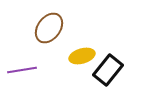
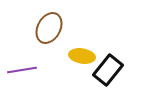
brown ellipse: rotated 8 degrees counterclockwise
yellow ellipse: rotated 25 degrees clockwise
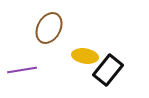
yellow ellipse: moved 3 px right
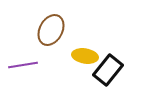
brown ellipse: moved 2 px right, 2 px down
purple line: moved 1 px right, 5 px up
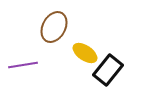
brown ellipse: moved 3 px right, 3 px up
yellow ellipse: moved 3 px up; rotated 25 degrees clockwise
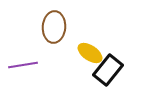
brown ellipse: rotated 24 degrees counterclockwise
yellow ellipse: moved 5 px right
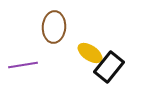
black rectangle: moved 1 px right, 3 px up
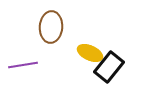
brown ellipse: moved 3 px left
yellow ellipse: rotated 10 degrees counterclockwise
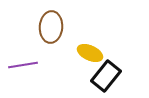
black rectangle: moved 3 px left, 9 px down
